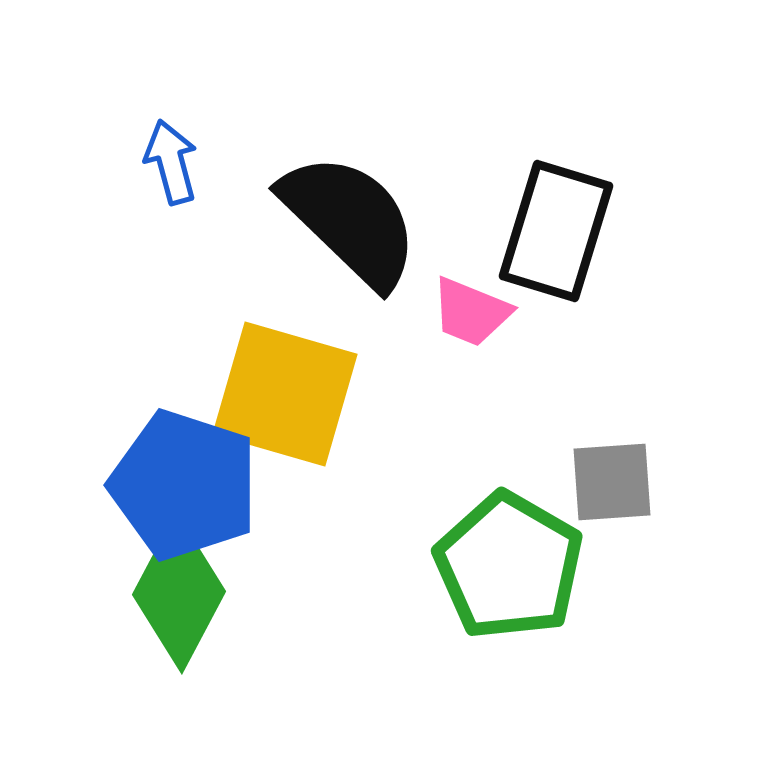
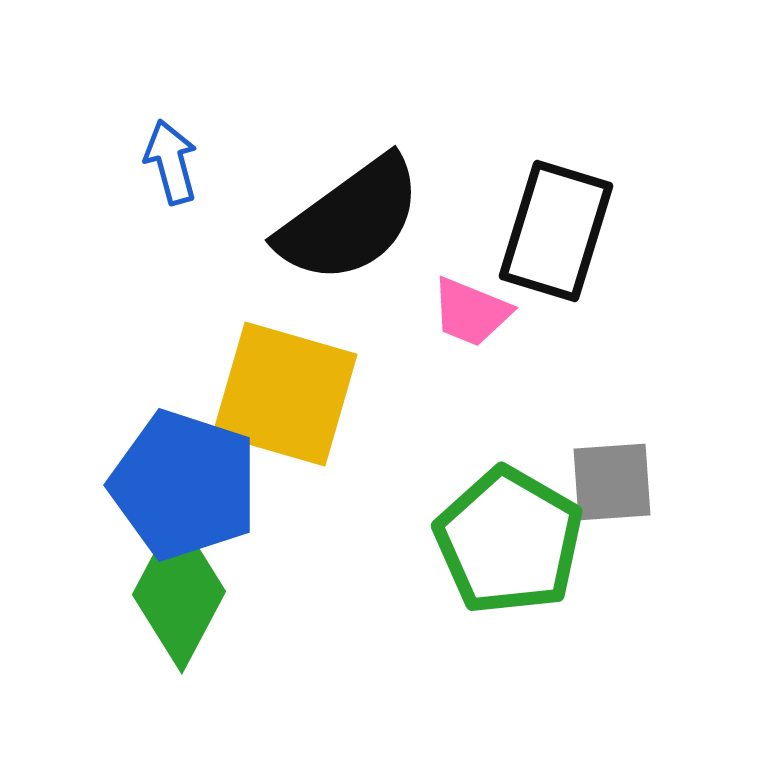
black semicircle: rotated 100 degrees clockwise
green pentagon: moved 25 px up
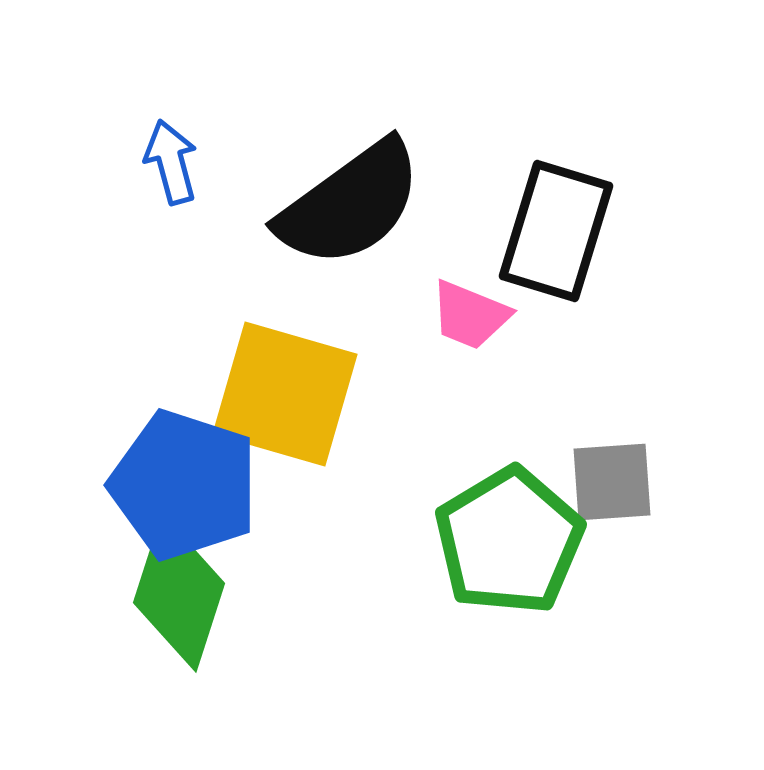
black semicircle: moved 16 px up
pink trapezoid: moved 1 px left, 3 px down
green pentagon: rotated 11 degrees clockwise
green diamond: rotated 10 degrees counterclockwise
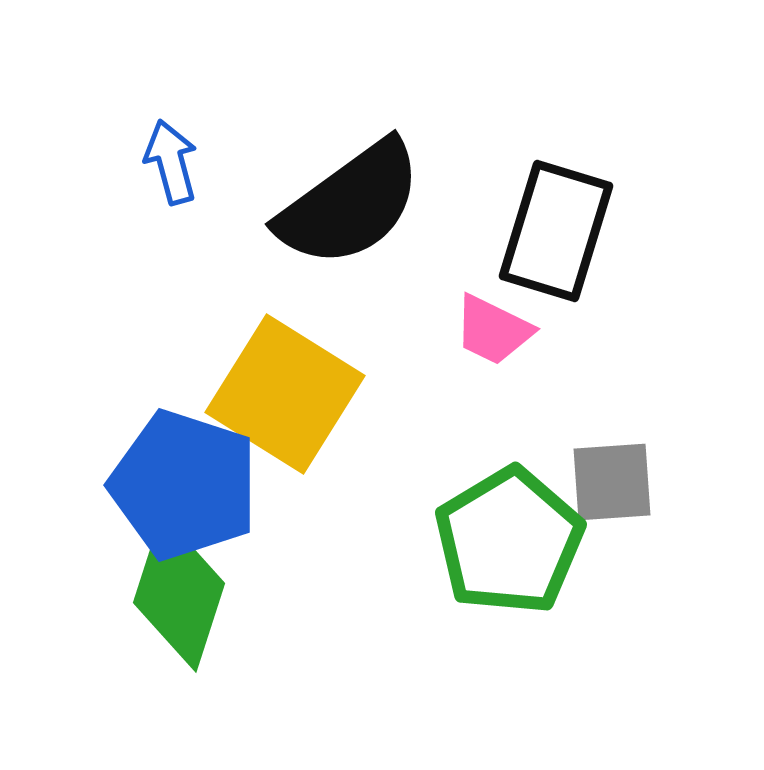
pink trapezoid: moved 23 px right, 15 px down; rotated 4 degrees clockwise
yellow square: rotated 16 degrees clockwise
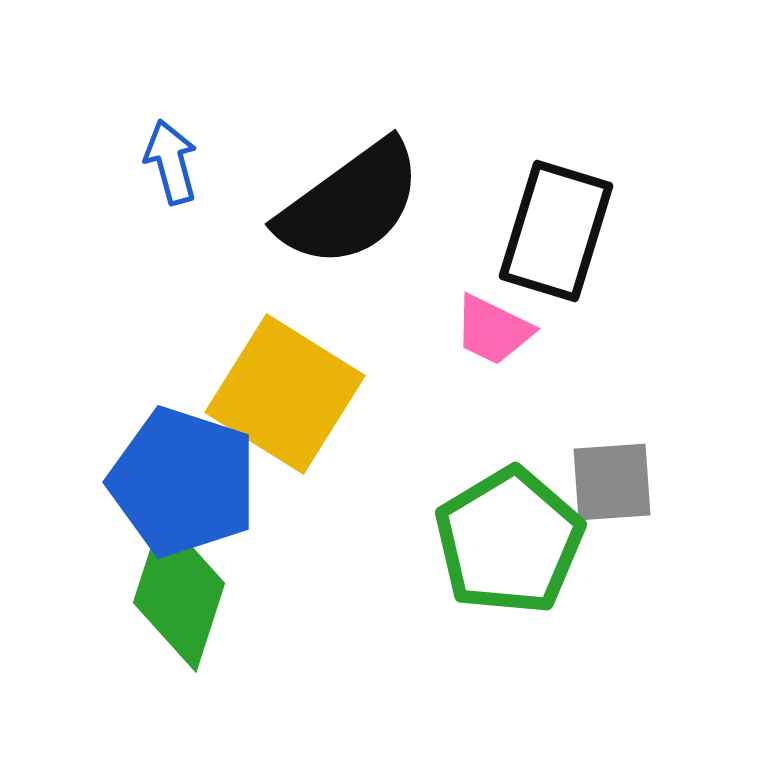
blue pentagon: moved 1 px left, 3 px up
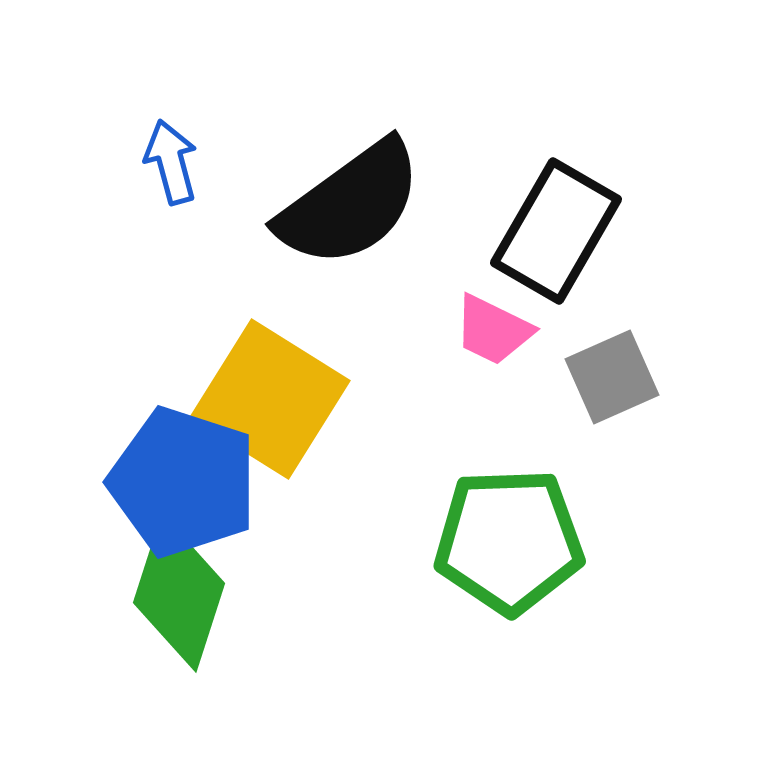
black rectangle: rotated 13 degrees clockwise
yellow square: moved 15 px left, 5 px down
gray square: moved 105 px up; rotated 20 degrees counterclockwise
green pentagon: rotated 29 degrees clockwise
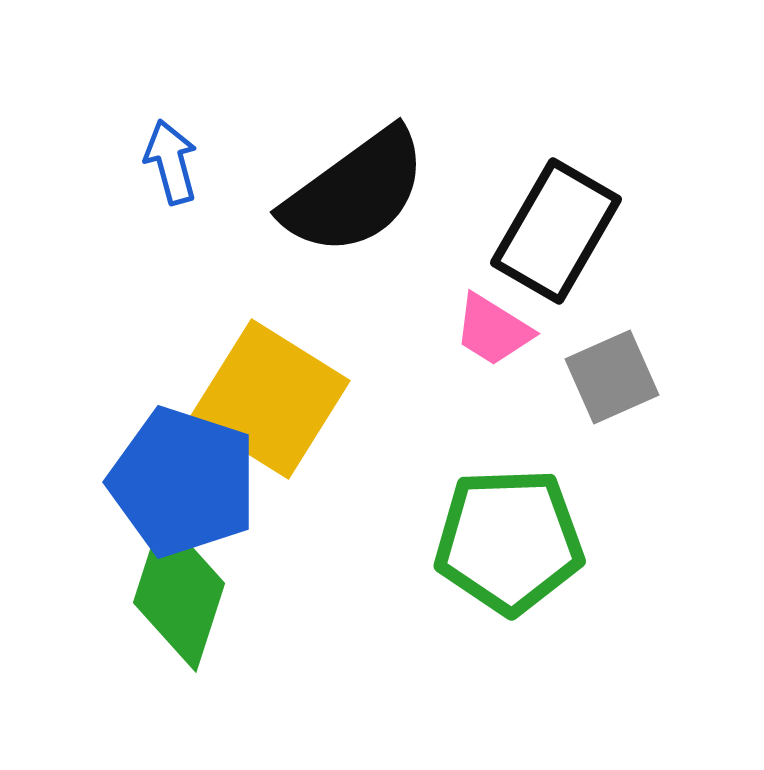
black semicircle: moved 5 px right, 12 px up
pink trapezoid: rotated 6 degrees clockwise
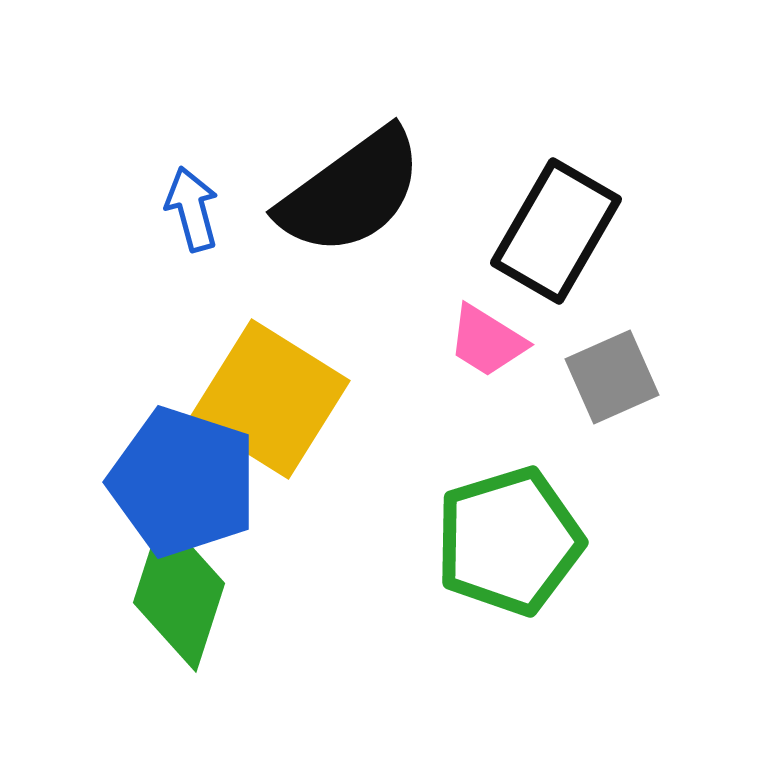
blue arrow: moved 21 px right, 47 px down
black semicircle: moved 4 px left
pink trapezoid: moved 6 px left, 11 px down
green pentagon: rotated 15 degrees counterclockwise
